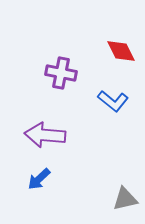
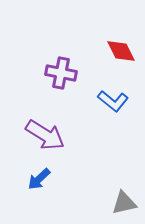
purple arrow: rotated 153 degrees counterclockwise
gray triangle: moved 1 px left, 4 px down
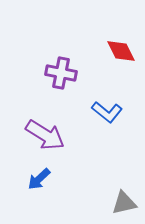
blue L-shape: moved 6 px left, 11 px down
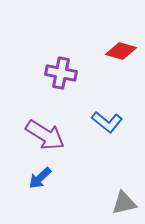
red diamond: rotated 48 degrees counterclockwise
blue L-shape: moved 10 px down
blue arrow: moved 1 px right, 1 px up
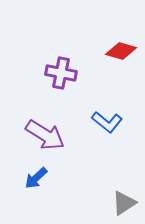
blue arrow: moved 4 px left
gray triangle: rotated 20 degrees counterclockwise
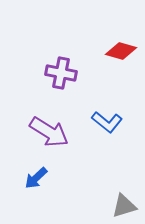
purple arrow: moved 4 px right, 3 px up
gray triangle: moved 3 px down; rotated 16 degrees clockwise
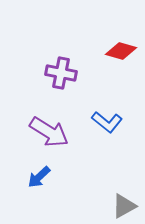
blue arrow: moved 3 px right, 1 px up
gray triangle: rotated 12 degrees counterclockwise
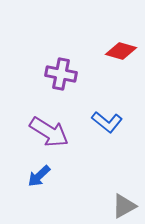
purple cross: moved 1 px down
blue arrow: moved 1 px up
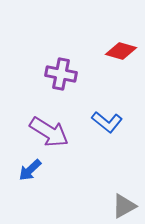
blue arrow: moved 9 px left, 6 px up
